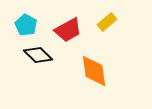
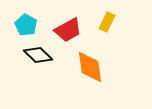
yellow rectangle: rotated 24 degrees counterclockwise
orange diamond: moved 4 px left, 4 px up
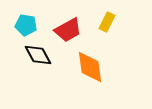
cyan pentagon: rotated 20 degrees counterclockwise
black diamond: rotated 16 degrees clockwise
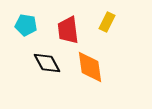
red trapezoid: rotated 112 degrees clockwise
black diamond: moved 9 px right, 8 px down
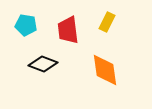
black diamond: moved 4 px left, 1 px down; rotated 40 degrees counterclockwise
orange diamond: moved 15 px right, 3 px down
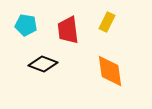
orange diamond: moved 5 px right, 1 px down
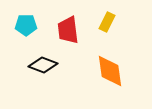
cyan pentagon: rotated 10 degrees counterclockwise
black diamond: moved 1 px down
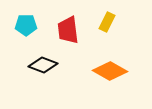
orange diamond: rotated 52 degrees counterclockwise
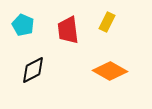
cyan pentagon: moved 3 px left; rotated 25 degrees clockwise
black diamond: moved 10 px left, 5 px down; rotated 48 degrees counterclockwise
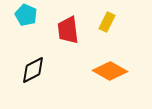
cyan pentagon: moved 3 px right, 10 px up
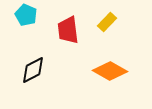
yellow rectangle: rotated 18 degrees clockwise
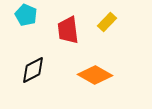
orange diamond: moved 15 px left, 4 px down
